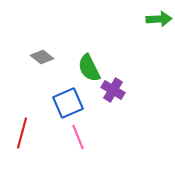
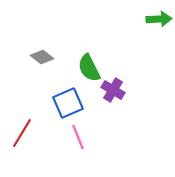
red line: rotated 16 degrees clockwise
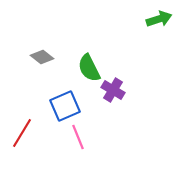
green arrow: rotated 15 degrees counterclockwise
blue square: moved 3 px left, 3 px down
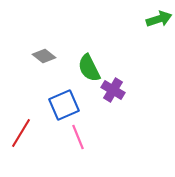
gray diamond: moved 2 px right, 1 px up
blue square: moved 1 px left, 1 px up
red line: moved 1 px left
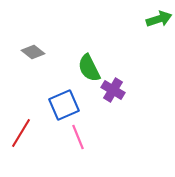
gray diamond: moved 11 px left, 4 px up
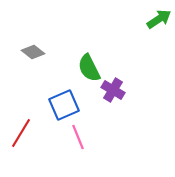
green arrow: rotated 15 degrees counterclockwise
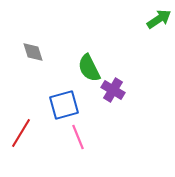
gray diamond: rotated 35 degrees clockwise
blue square: rotated 8 degrees clockwise
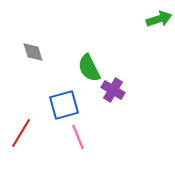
green arrow: rotated 15 degrees clockwise
